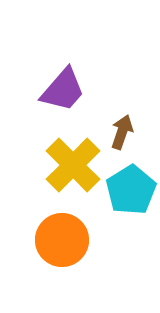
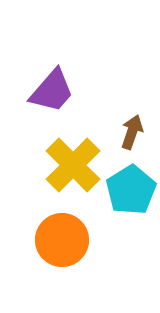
purple trapezoid: moved 11 px left, 1 px down
brown arrow: moved 10 px right
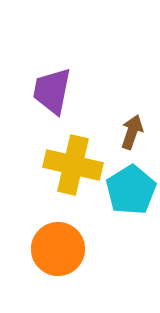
purple trapezoid: rotated 150 degrees clockwise
yellow cross: rotated 32 degrees counterclockwise
orange circle: moved 4 px left, 9 px down
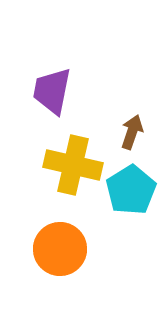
orange circle: moved 2 px right
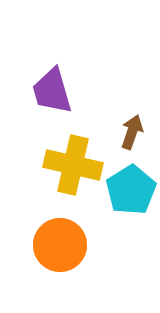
purple trapezoid: rotated 27 degrees counterclockwise
orange circle: moved 4 px up
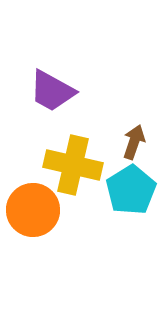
purple trapezoid: rotated 45 degrees counterclockwise
brown arrow: moved 2 px right, 10 px down
orange circle: moved 27 px left, 35 px up
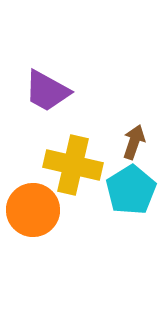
purple trapezoid: moved 5 px left
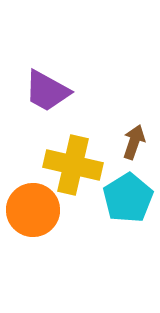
cyan pentagon: moved 3 px left, 8 px down
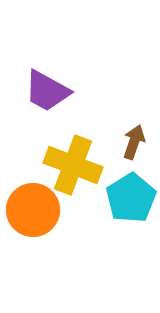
yellow cross: rotated 8 degrees clockwise
cyan pentagon: moved 3 px right
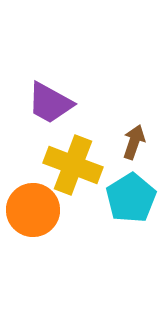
purple trapezoid: moved 3 px right, 12 px down
